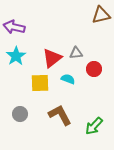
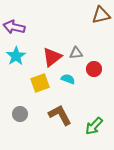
red triangle: moved 1 px up
yellow square: rotated 18 degrees counterclockwise
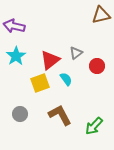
purple arrow: moved 1 px up
gray triangle: rotated 32 degrees counterclockwise
red triangle: moved 2 px left, 3 px down
red circle: moved 3 px right, 3 px up
cyan semicircle: moved 2 px left; rotated 32 degrees clockwise
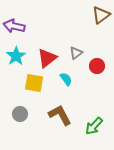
brown triangle: rotated 24 degrees counterclockwise
red triangle: moved 3 px left, 2 px up
yellow square: moved 6 px left; rotated 30 degrees clockwise
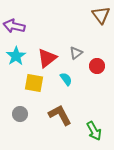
brown triangle: rotated 30 degrees counterclockwise
green arrow: moved 5 px down; rotated 72 degrees counterclockwise
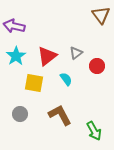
red triangle: moved 2 px up
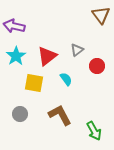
gray triangle: moved 1 px right, 3 px up
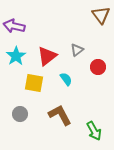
red circle: moved 1 px right, 1 px down
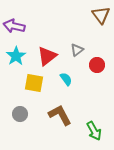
red circle: moved 1 px left, 2 px up
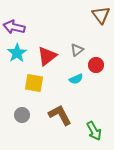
purple arrow: moved 1 px down
cyan star: moved 1 px right, 3 px up
red circle: moved 1 px left
cyan semicircle: moved 10 px right; rotated 104 degrees clockwise
gray circle: moved 2 px right, 1 px down
